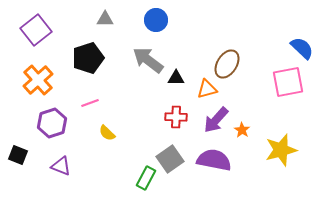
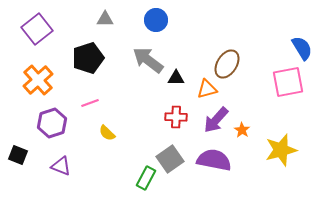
purple square: moved 1 px right, 1 px up
blue semicircle: rotated 15 degrees clockwise
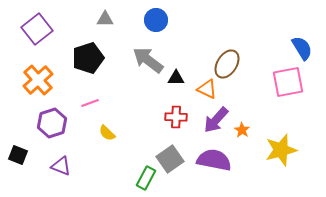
orange triangle: rotated 40 degrees clockwise
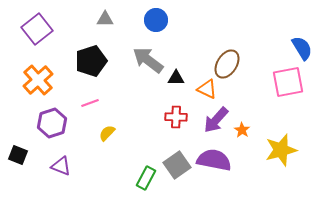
black pentagon: moved 3 px right, 3 px down
yellow semicircle: rotated 90 degrees clockwise
gray square: moved 7 px right, 6 px down
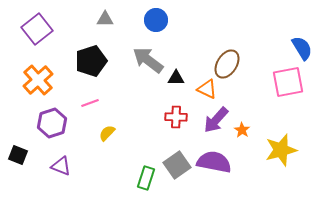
purple semicircle: moved 2 px down
green rectangle: rotated 10 degrees counterclockwise
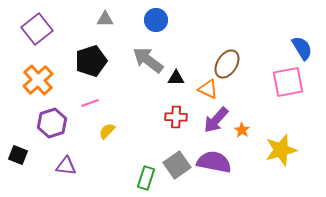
orange triangle: moved 1 px right
yellow semicircle: moved 2 px up
purple triangle: moved 5 px right; rotated 15 degrees counterclockwise
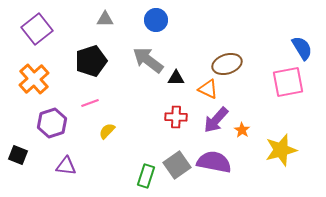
brown ellipse: rotated 40 degrees clockwise
orange cross: moved 4 px left, 1 px up
green rectangle: moved 2 px up
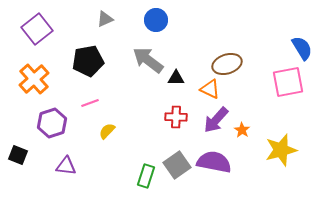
gray triangle: rotated 24 degrees counterclockwise
black pentagon: moved 3 px left; rotated 8 degrees clockwise
orange triangle: moved 2 px right
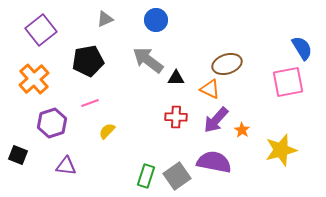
purple square: moved 4 px right, 1 px down
gray square: moved 11 px down
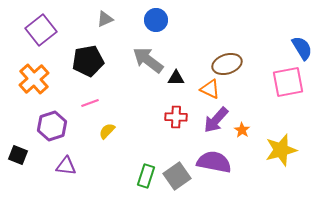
purple hexagon: moved 3 px down
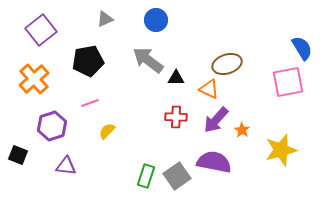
orange triangle: moved 1 px left
